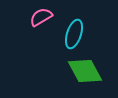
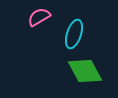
pink semicircle: moved 2 px left
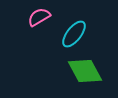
cyan ellipse: rotated 20 degrees clockwise
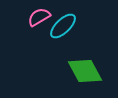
cyan ellipse: moved 11 px left, 8 px up; rotated 8 degrees clockwise
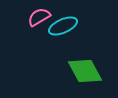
cyan ellipse: rotated 20 degrees clockwise
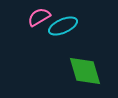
green diamond: rotated 12 degrees clockwise
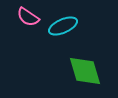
pink semicircle: moved 11 px left; rotated 115 degrees counterclockwise
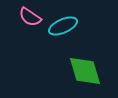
pink semicircle: moved 2 px right
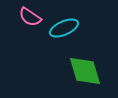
cyan ellipse: moved 1 px right, 2 px down
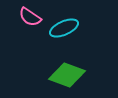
green diamond: moved 18 px left, 4 px down; rotated 54 degrees counterclockwise
